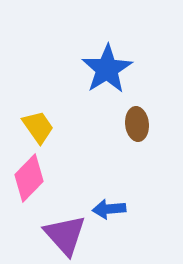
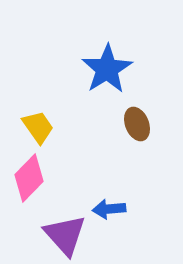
brown ellipse: rotated 16 degrees counterclockwise
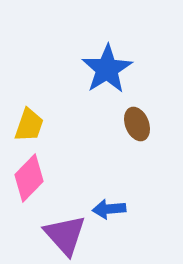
yellow trapezoid: moved 9 px left, 2 px up; rotated 54 degrees clockwise
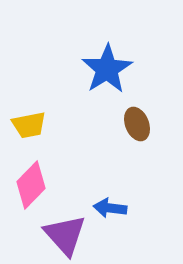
yellow trapezoid: rotated 60 degrees clockwise
pink diamond: moved 2 px right, 7 px down
blue arrow: moved 1 px right, 1 px up; rotated 12 degrees clockwise
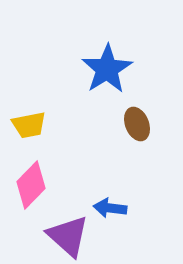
purple triangle: moved 3 px right, 1 px down; rotated 6 degrees counterclockwise
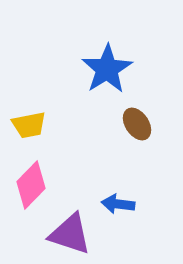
brown ellipse: rotated 12 degrees counterclockwise
blue arrow: moved 8 px right, 4 px up
purple triangle: moved 2 px right, 2 px up; rotated 24 degrees counterclockwise
